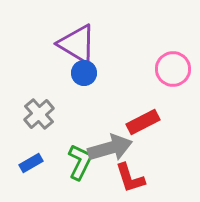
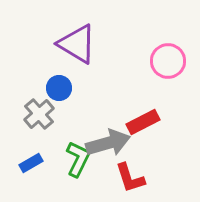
pink circle: moved 5 px left, 8 px up
blue circle: moved 25 px left, 15 px down
gray arrow: moved 2 px left, 5 px up
green L-shape: moved 2 px left, 3 px up
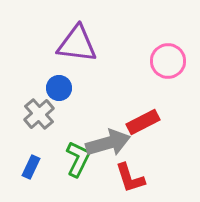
purple triangle: rotated 24 degrees counterclockwise
blue rectangle: moved 4 px down; rotated 35 degrees counterclockwise
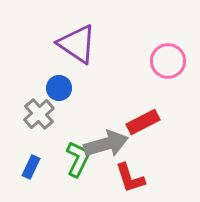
purple triangle: rotated 27 degrees clockwise
gray arrow: moved 2 px left, 1 px down
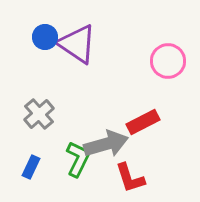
blue circle: moved 14 px left, 51 px up
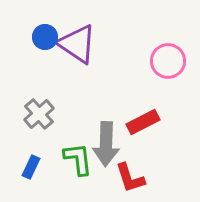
gray arrow: rotated 108 degrees clockwise
green L-shape: rotated 33 degrees counterclockwise
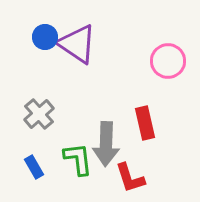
red rectangle: moved 2 px right, 1 px down; rotated 76 degrees counterclockwise
blue rectangle: moved 3 px right; rotated 55 degrees counterclockwise
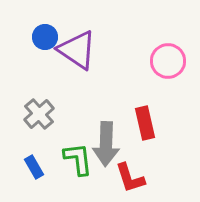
purple triangle: moved 6 px down
